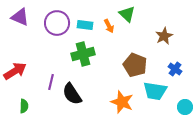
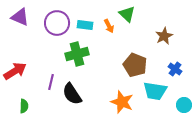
green cross: moved 6 px left
cyan circle: moved 1 px left, 2 px up
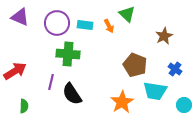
green cross: moved 9 px left; rotated 20 degrees clockwise
orange star: rotated 20 degrees clockwise
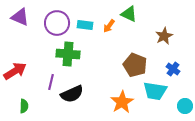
green triangle: moved 2 px right; rotated 18 degrees counterclockwise
orange arrow: rotated 64 degrees clockwise
blue cross: moved 2 px left
black semicircle: rotated 80 degrees counterclockwise
cyan circle: moved 1 px right, 1 px down
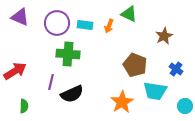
orange arrow: rotated 16 degrees counterclockwise
blue cross: moved 3 px right
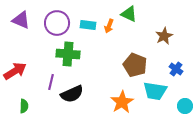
purple triangle: moved 1 px right, 3 px down
cyan rectangle: moved 3 px right
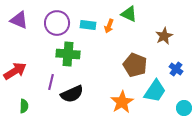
purple triangle: moved 2 px left
cyan trapezoid: rotated 65 degrees counterclockwise
cyan circle: moved 1 px left, 2 px down
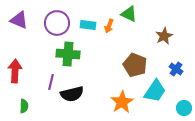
red arrow: rotated 55 degrees counterclockwise
black semicircle: rotated 10 degrees clockwise
